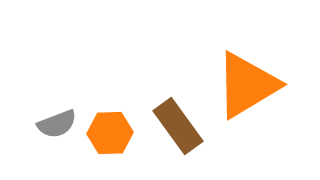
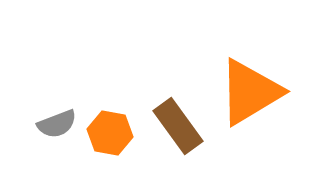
orange triangle: moved 3 px right, 7 px down
orange hexagon: rotated 12 degrees clockwise
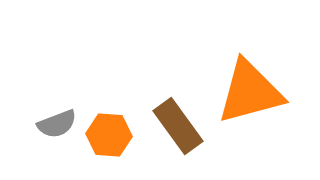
orange triangle: rotated 16 degrees clockwise
orange hexagon: moved 1 px left, 2 px down; rotated 6 degrees counterclockwise
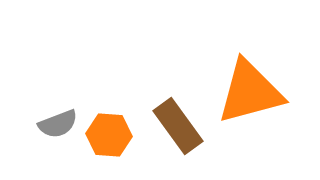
gray semicircle: moved 1 px right
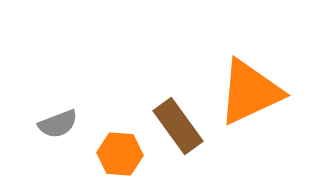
orange triangle: rotated 10 degrees counterclockwise
orange hexagon: moved 11 px right, 19 px down
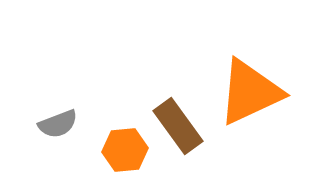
orange hexagon: moved 5 px right, 4 px up; rotated 9 degrees counterclockwise
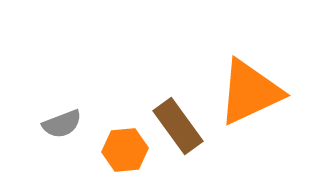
gray semicircle: moved 4 px right
